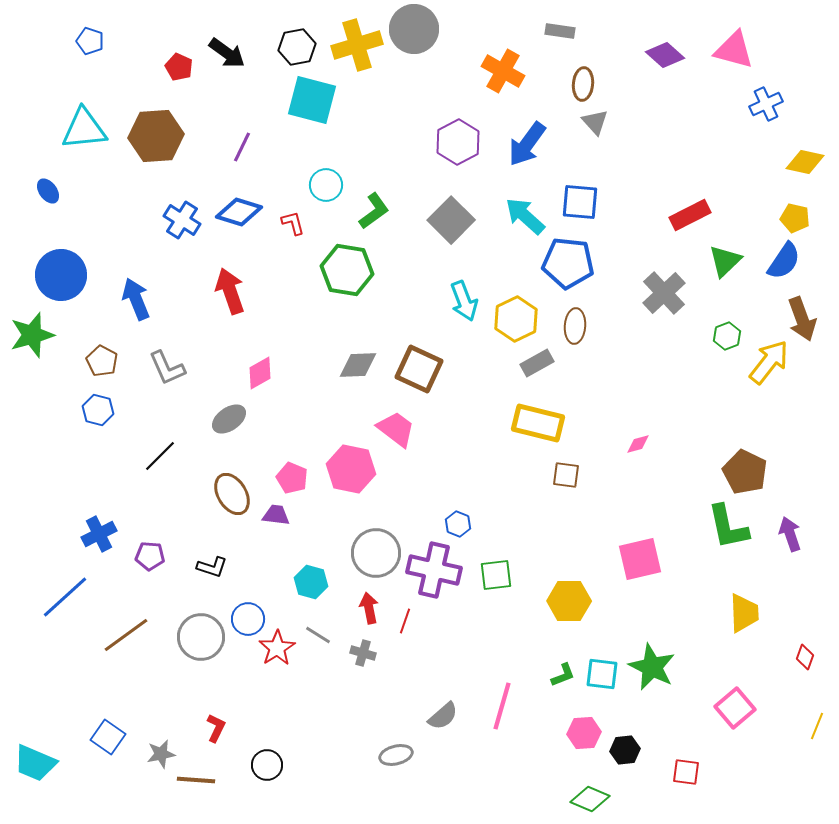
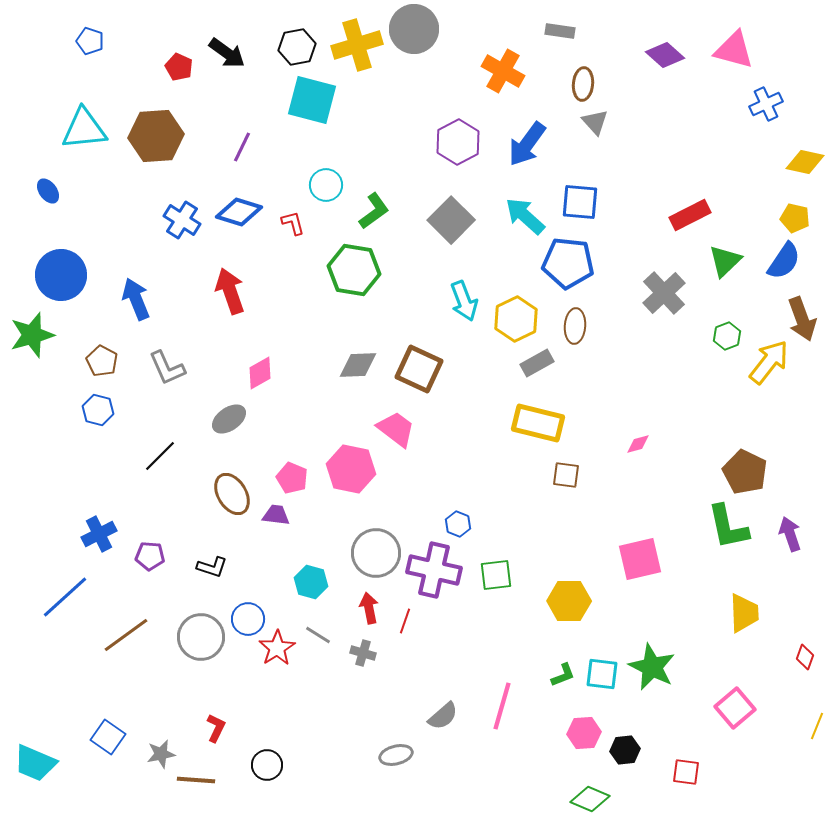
green hexagon at (347, 270): moved 7 px right
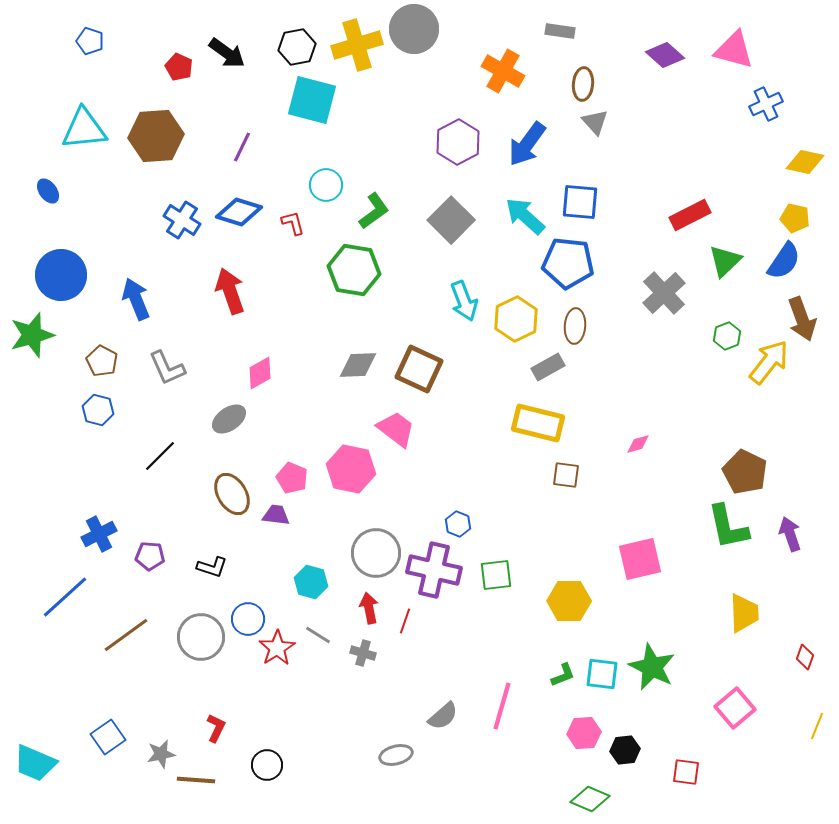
gray rectangle at (537, 363): moved 11 px right, 4 px down
blue square at (108, 737): rotated 20 degrees clockwise
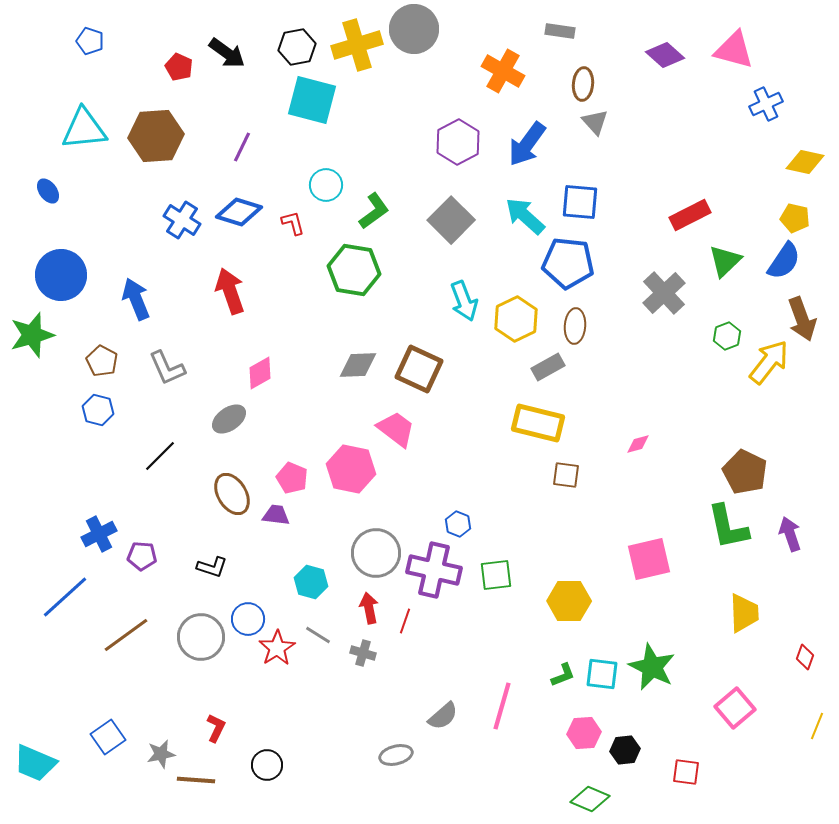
purple pentagon at (150, 556): moved 8 px left
pink square at (640, 559): moved 9 px right
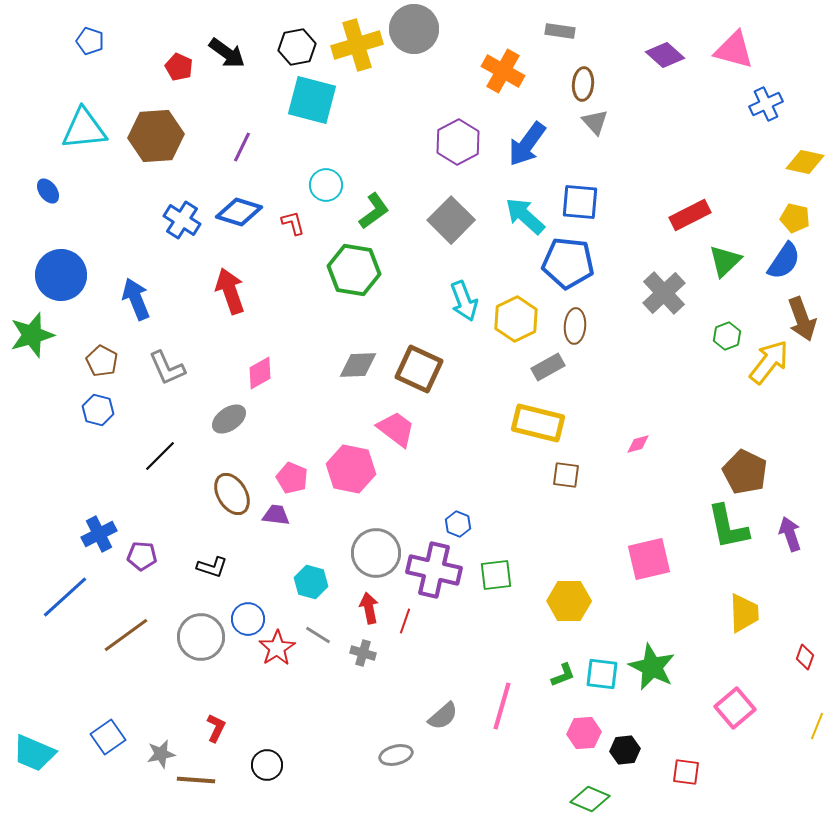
cyan trapezoid at (35, 763): moved 1 px left, 10 px up
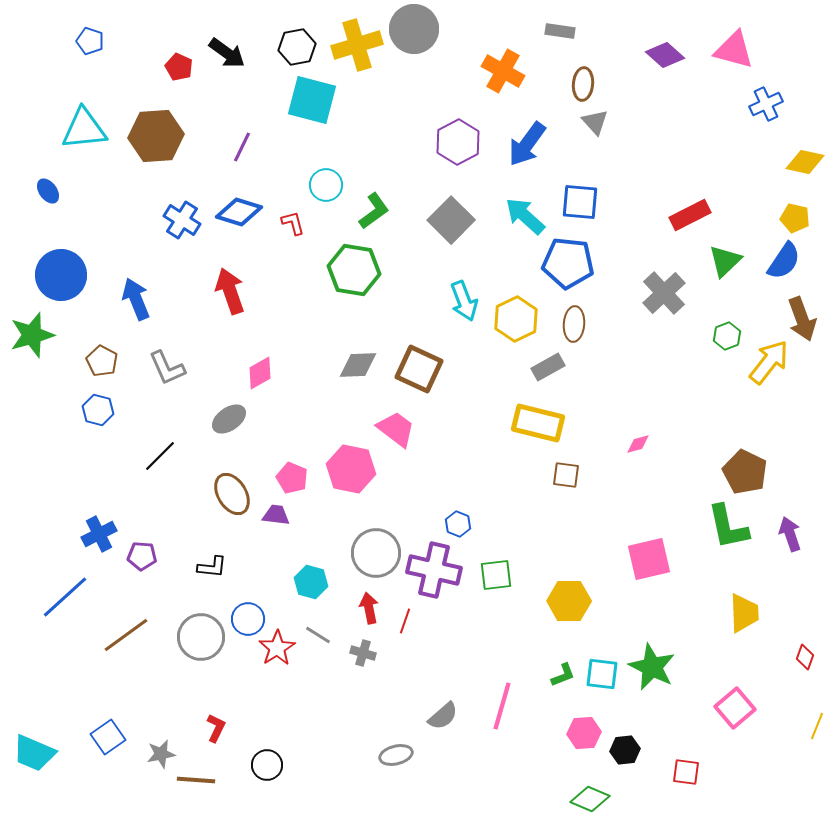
brown ellipse at (575, 326): moved 1 px left, 2 px up
black L-shape at (212, 567): rotated 12 degrees counterclockwise
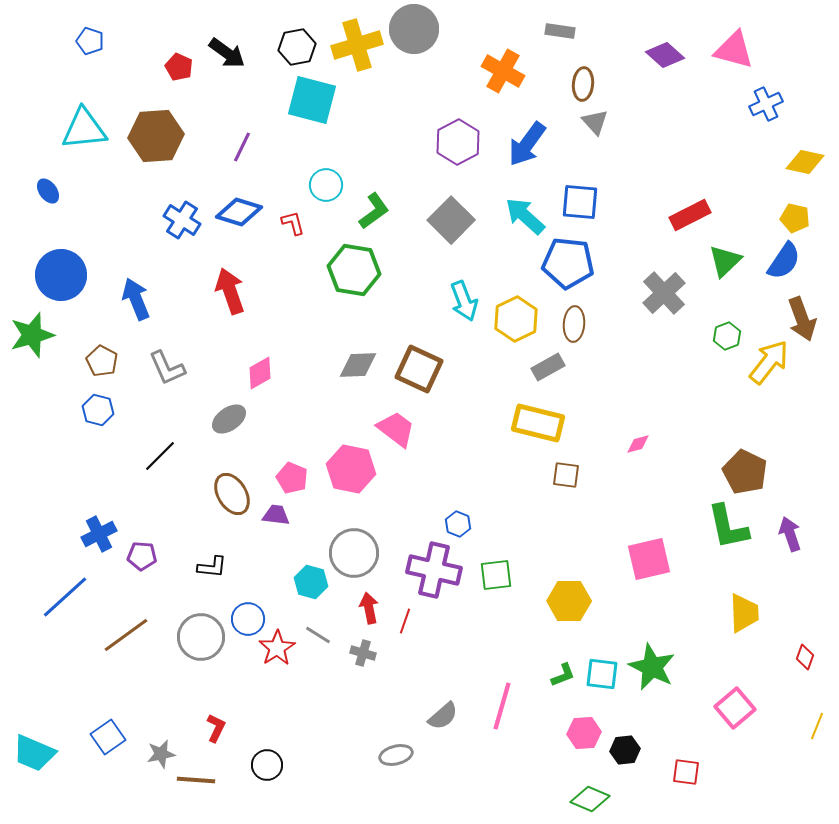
gray circle at (376, 553): moved 22 px left
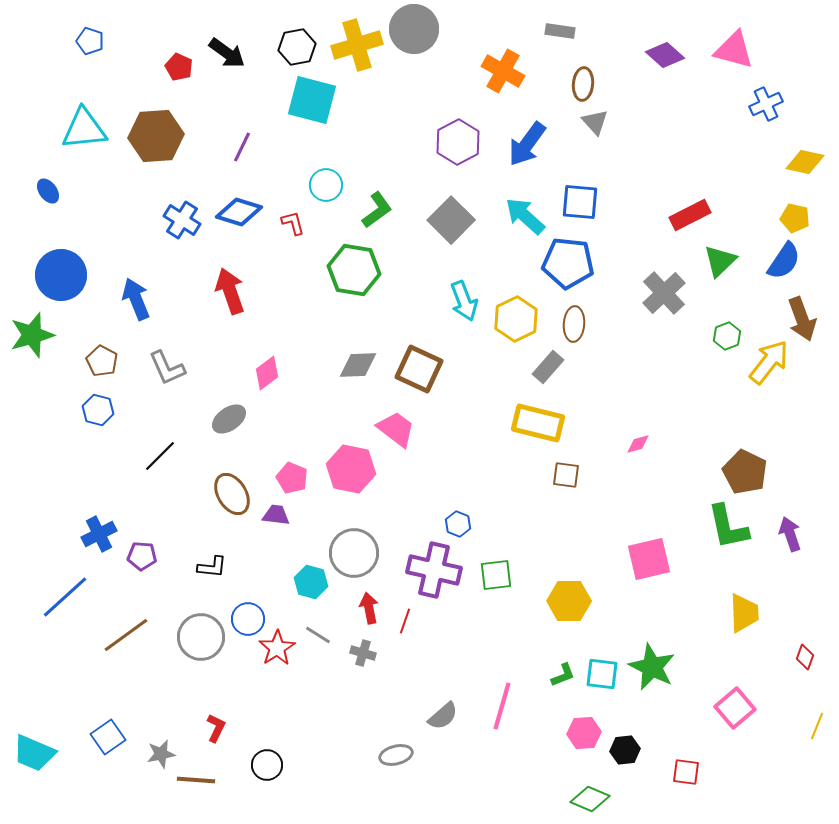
green L-shape at (374, 211): moved 3 px right, 1 px up
green triangle at (725, 261): moved 5 px left
gray rectangle at (548, 367): rotated 20 degrees counterclockwise
pink diamond at (260, 373): moved 7 px right; rotated 8 degrees counterclockwise
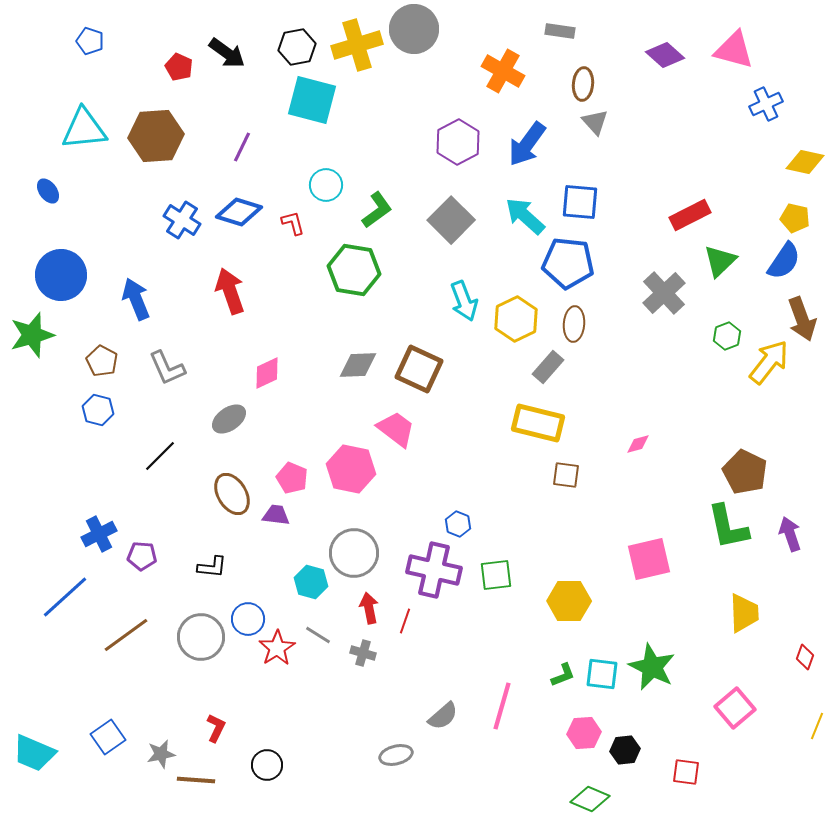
pink diamond at (267, 373): rotated 12 degrees clockwise
